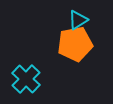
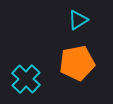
orange pentagon: moved 2 px right, 19 px down
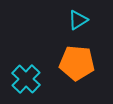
orange pentagon: rotated 16 degrees clockwise
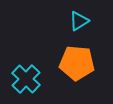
cyan triangle: moved 1 px right, 1 px down
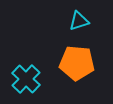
cyan triangle: rotated 15 degrees clockwise
